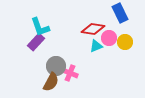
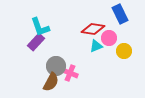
blue rectangle: moved 1 px down
yellow circle: moved 1 px left, 9 px down
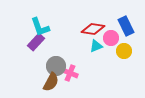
blue rectangle: moved 6 px right, 12 px down
pink circle: moved 2 px right
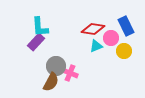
cyan L-shape: rotated 15 degrees clockwise
